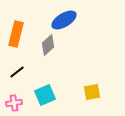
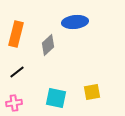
blue ellipse: moved 11 px right, 2 px down; rotated 25 degrees clockwise
cyan square: moved 11 px right, 3 px down; rotated 35 degrees clockwise
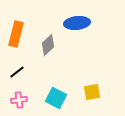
blue ellipse: moved 2 px right, 1 px down
cyan square: rotated 15 degrees clockwise
pink cross: moved 5 px right, 3 px up
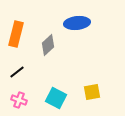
pink cross: rotated 28 degrees clockwise
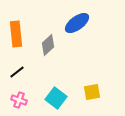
blue ellipse: rotated 30 degrees counterclockwise
orange rectangle: rotated 20 degrees counterclockwise
cyan square: rotated 10 degrees clockwise
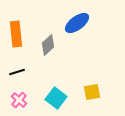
black line: rotated 21 degrees clockwise
pink cross: rotated 21 degrees clockwise
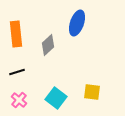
blue ellipse: rotated 35 degrees counterclockwise
yellow square: rotated 18 degrees clockwise
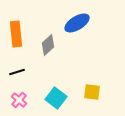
blue ellipse: rotated 40 degrees clockwise
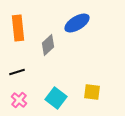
orange rectangle: moved 2 px right, 6 px up
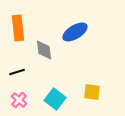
blue ellipse: moved 2 px left, 9 px down
gray diamond: moved 4 px left, 5 px down; rotated 55 degrees counterclockwise
cyan square: moved 1 px left, 1 px down
